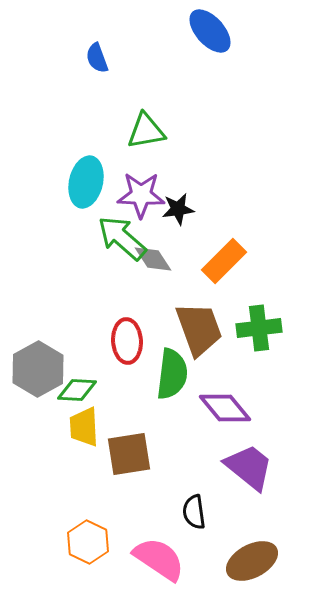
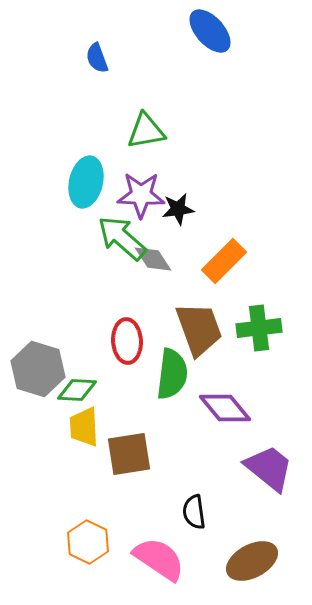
gray hexagon: rotated 14 degrees counterclockwise
purple trapezoid: moved 20 px right, 1 px down
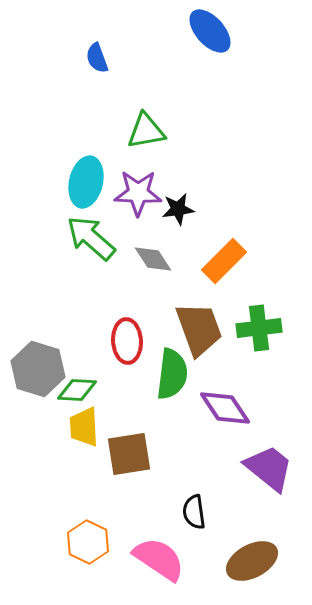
purple star: moved 3 px left, 2 px up
green arrow: moved 31 px left
purple diamond: rotated 6 degrees clockwise
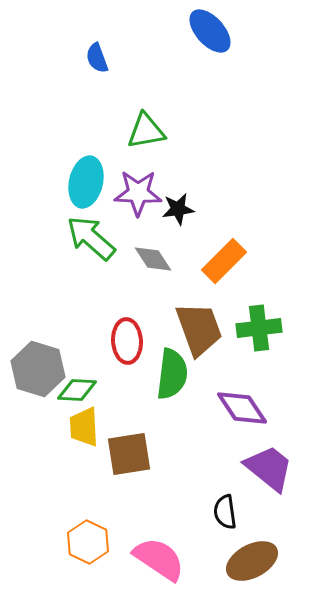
purple diamond: moved 17 px right
black semicircle: moved 31 px right
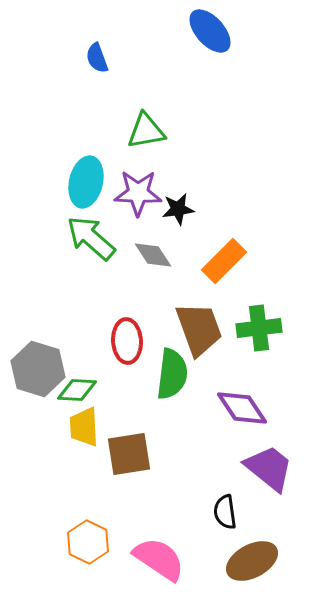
gray diamond: moved 4 px up
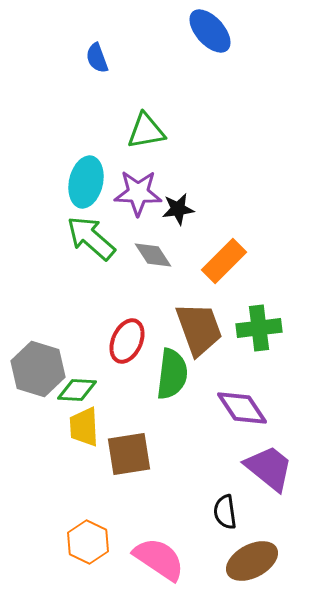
red ellipse: rotated 27 degrees clockwise
